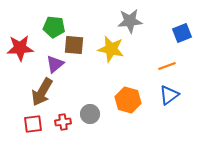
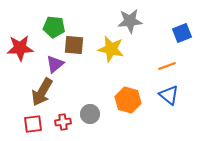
blue triangle: rotated 45 degrees counterclockwise
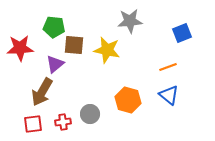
yellow star: moved 4 px left, 1 px down
orange line: moved 1 px right, 1 px down
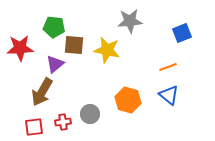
red square: moved 1 px right, 3 px down
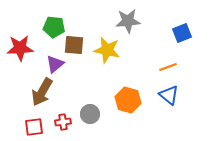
gray star: moved 2 px left
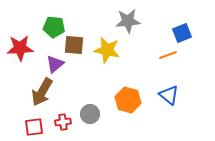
orange line: moved 12 px up
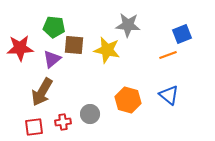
gray star: moved 4 px down; rotated 10 degrees clockwise
blue square: moved 1 px down
purple triangle: moved 3 px left, 5 px up
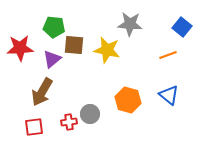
gray star: moved 2 px right, 1 px up
blue square: moved 7 px up; rotated 30 degrees counterclockwise
red cross: moved 6 px right
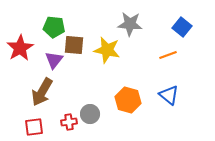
red star: rotated 28 degrees counterclockwise
purple triangle: moved 2 px right, 1 px down; rotated 12 degrees counterclockwise
